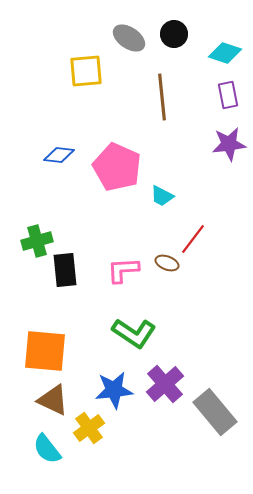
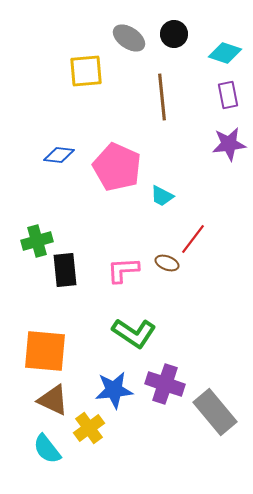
purple cross: rotated 30 degrees counterclockwise
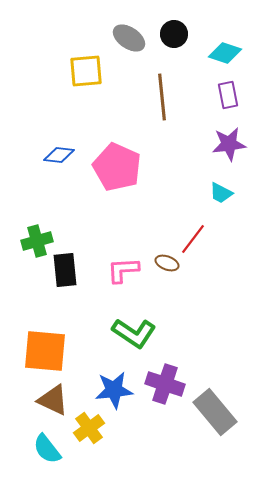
cyan trapezoid: moved 59 px right, 3 px up
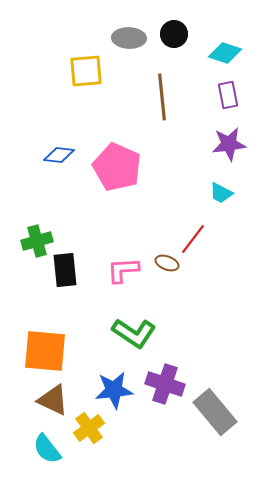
gray ellipse: rotated 32 degrees counterclockwise
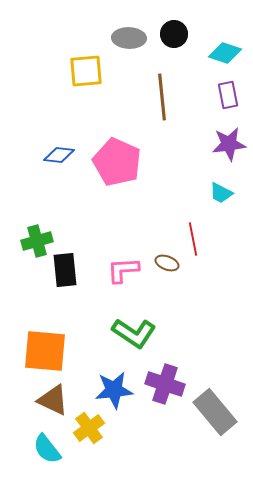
pink pentagon: moved 5 px up
red line: rotated 48 degrees counterclockwise
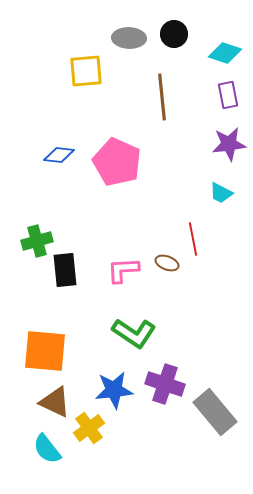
brown triangle: moved 2 px right, 2 px down
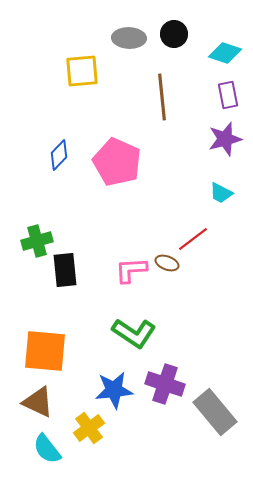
yellow square: moved 4 px left
purple star: moved 4 px left, 5 px up; rotated 8 degrees counterclockwise
blue diamond: rotated 52 degrees counterclockwise
red line: rotated 64 degrees clockwise
pink L-shape: moved 8 px right
brown triangle: moved 17 px left
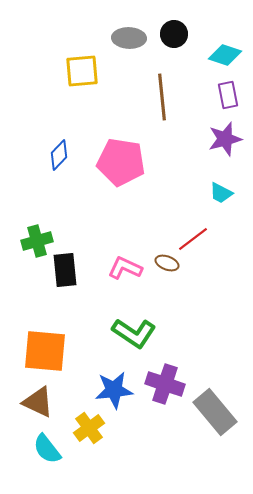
cyan diamond: moved 2 px down
pink pentagon: moved 4 px right; rotated 15 degrees counterclockwise
pink L-shape: moved 6 px left, 2 px up; rotated 28 degrees clockwise
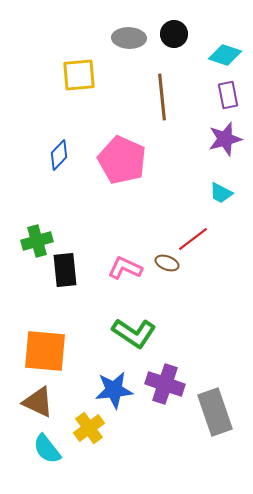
yellow square: moved 3 px left, 4 px down
pink pentagon: moved 1 px right, 2 px up; rotated 15 degrees clockwise
gray rectangle: rotated 21 degrees clockwise
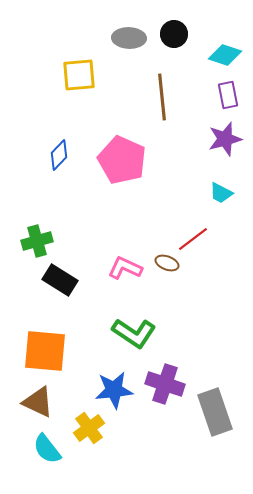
black rectangle: moved 5 px left, 10 px down; rotated 52 degrees counterclockwise
